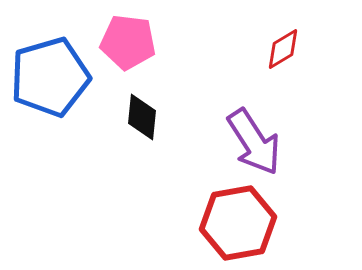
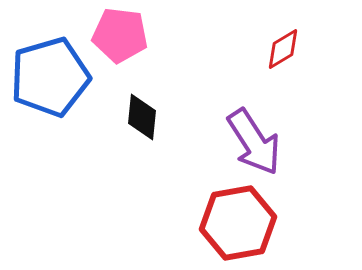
pink pentagon: moved 8 px left, 7 px up
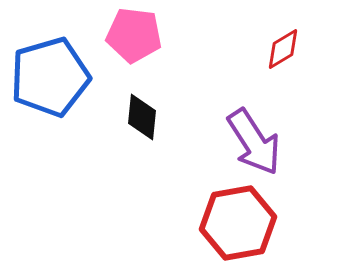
pink pentagon: moved 14 px right
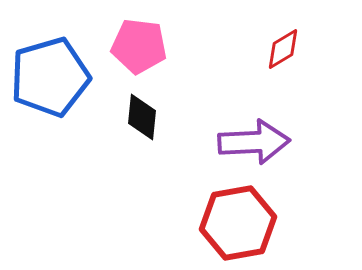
pink pentagon: moved 5 px right, 11 px down
purple arrow: rotated 60 degrees counterclockwise
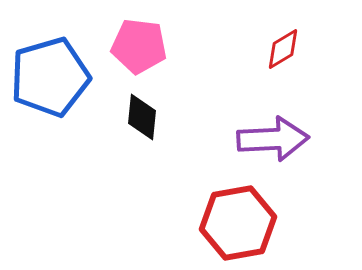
purple arrow: moved 19 px right, 3 px up
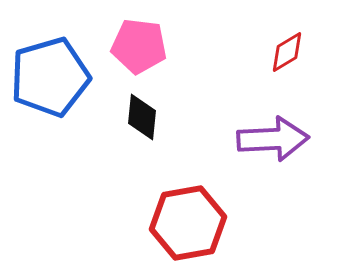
red diamond: moved 4 px right, 3 px down
red hexagon: moved 50 px left
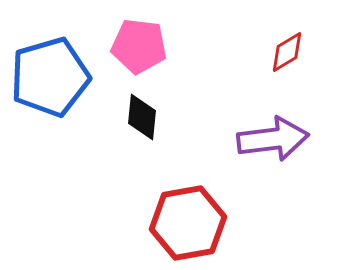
purple arrow: rotated 4 degrees counterclockwise
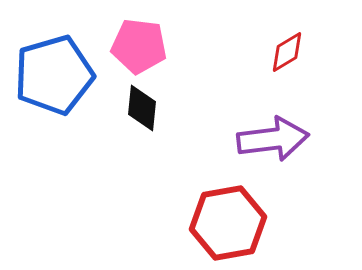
blue pentagon: moved 4 px right, 2 px up
black diamond: moved 9 px up
red hexagon: moved 40 px right
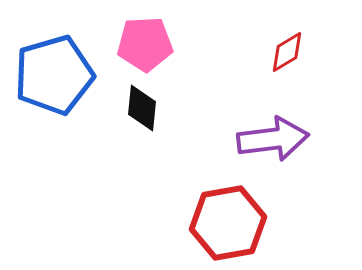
pink pentagon: moved 6 px right, 2 px up; rotated 10 degrees counterclockwise
